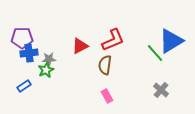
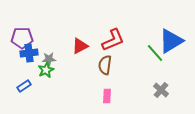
pink rectangle: rotated 32 degrees clockwise
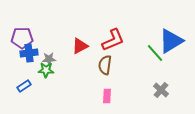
green star: rotated 28 degrees clockwise
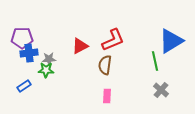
green line: moved 8 px down; rotated 30 degrees clockwise
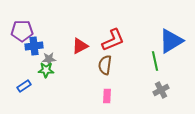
purple pentagon: moved 7 px up
blue cross: moved 5 px right, 7 px up
gray cross: rotated 21 degrees clockwise
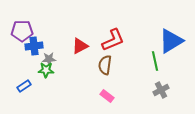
pink rectangle: rotated 56 degrees counterclockwise
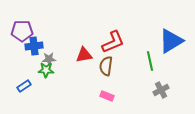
red L-shape: moved 2 px down
red triangle: moved 4 px right, 9 px down; rotated 18 degrees clockwise
green line: moved 5 px left
brown semicircle: moved 1 px right, 1 px down
pink rectangle: rotated 16 degrees counterclockwise
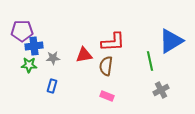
red L-shape: rotated 20 degrees clockwise
gray star: moved 4 px right, 1 px up
green star: moved 17 px left, 5 px up
blue rectangle: moved 28 px right; rotated 40 degrees counterclockwise
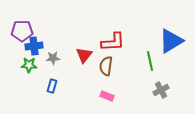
red triangle: rotated 42 degrees counterclockwise
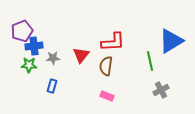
purple pentagon: rotated 20 degrees counterclockwise
red triangle: moved 3 px left
